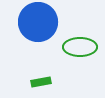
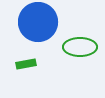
green rectangle: moved 15 px left, 18 px up
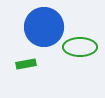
blue circle: moved 6 px right, 5 px down
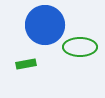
blue circle: moved 1 px right, 2 px up
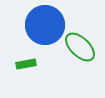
green ellipse: rotated 44 degrees clockwise
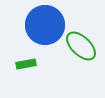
green ellipse: moved 1 px right, 1 px up
